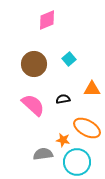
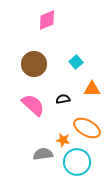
cyan square: moved 7 px right, 3 px down
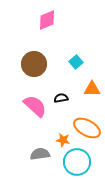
black semicircle: moved 2 px left, 1 px up
pink semicircle: moved 2 px right, 1 px down
gray semicircle: moved 3 px left
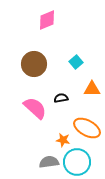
pink semicircle: moved 2 px down
gray semicircle: moved 9 px right, 8 px down
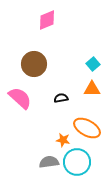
cyan square: moved 17 px right, 2 px down
pink semicircle: moved 15 px left, 10 px up
